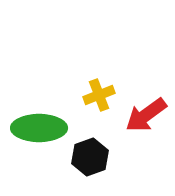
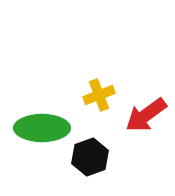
green ellipse: moved 3 px right
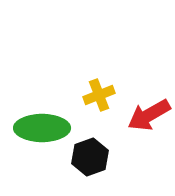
red arrow: moved 3 px right; rotated 6 degrees clockwise
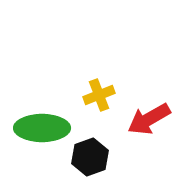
red arrow: moved 4 px down
